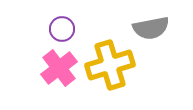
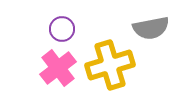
pink cross: moved 1 px left
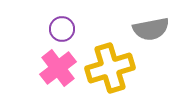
gray semicircle: moved 1 px down
yellow cross: moved 3 px down
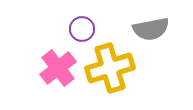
purple circle: moved 20 px right
